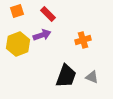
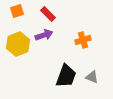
purple arrow: moved 2 px right
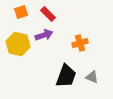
orange square: moved 4 px right, 1 px down
orange cross: moved 3 px left, 3 px down
yellow hexagon: rotated 25 degrees counterclockwise
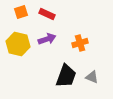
red rectangle: moved 1 px left; rotated 21 degrees counterclockwise
purple arrow: moved 3 px right, 4 px down
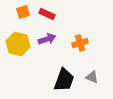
orange square: moved 2 px right
black trapezoid: moved 2 px left, 4 px down
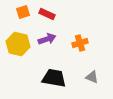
black trapezoid: moved 10 px left, 2 px up; rotated 100 degrees counterclockwise
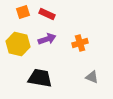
black trapezoid: moved 14 px left
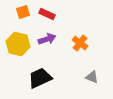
orange cross: rotated 35 degrees counterclockwise
black trapezoid: rotated 35 degrees counterclockwise
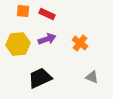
orange square: moved 1 px up; rotated 24 degrees clockwise
yellow hexagon: rotated 20 degrees counterclockwise
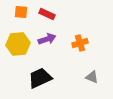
orange square: moved 2 px left, 1 px down
orange cross: rotated 35 degrees clockwise
